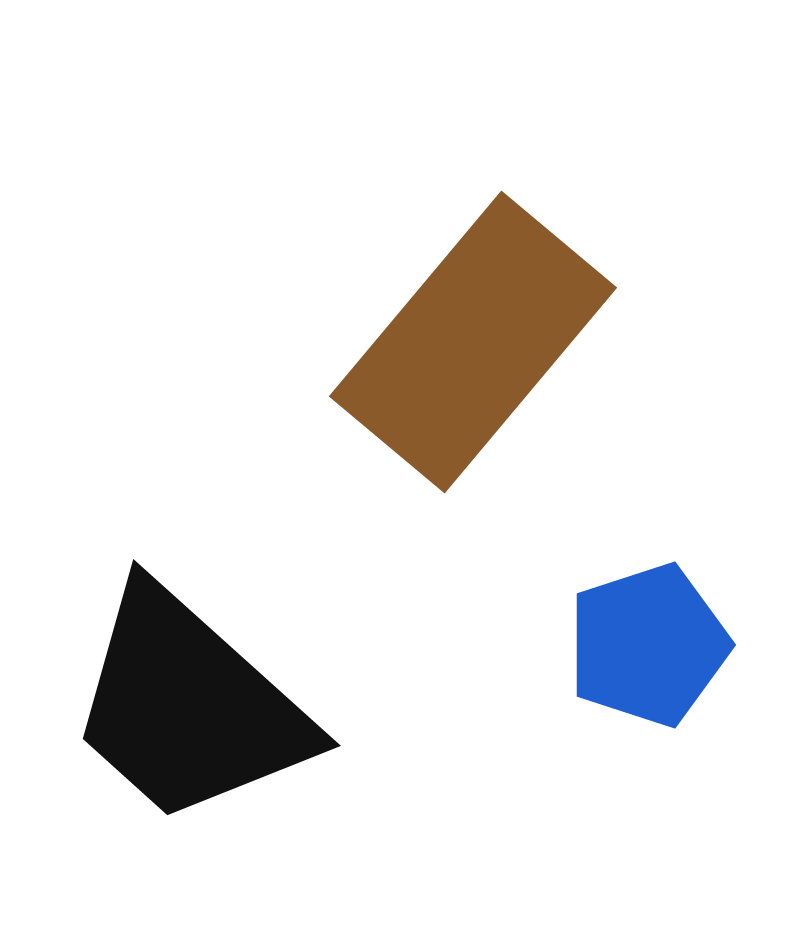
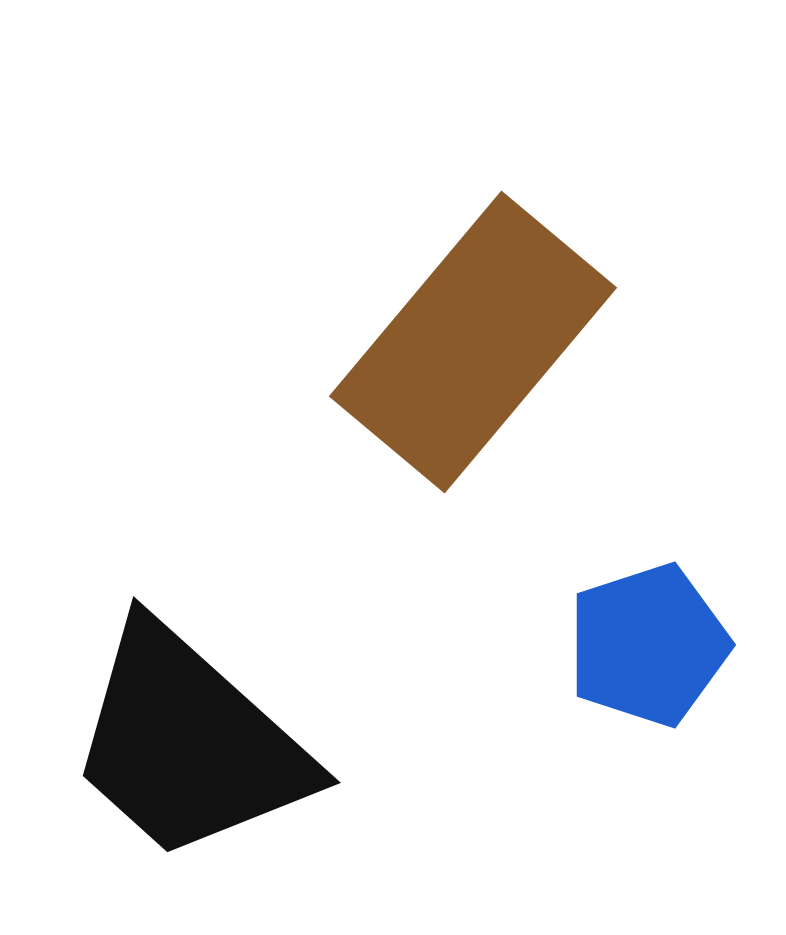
black trapezoid: moved 37 px down
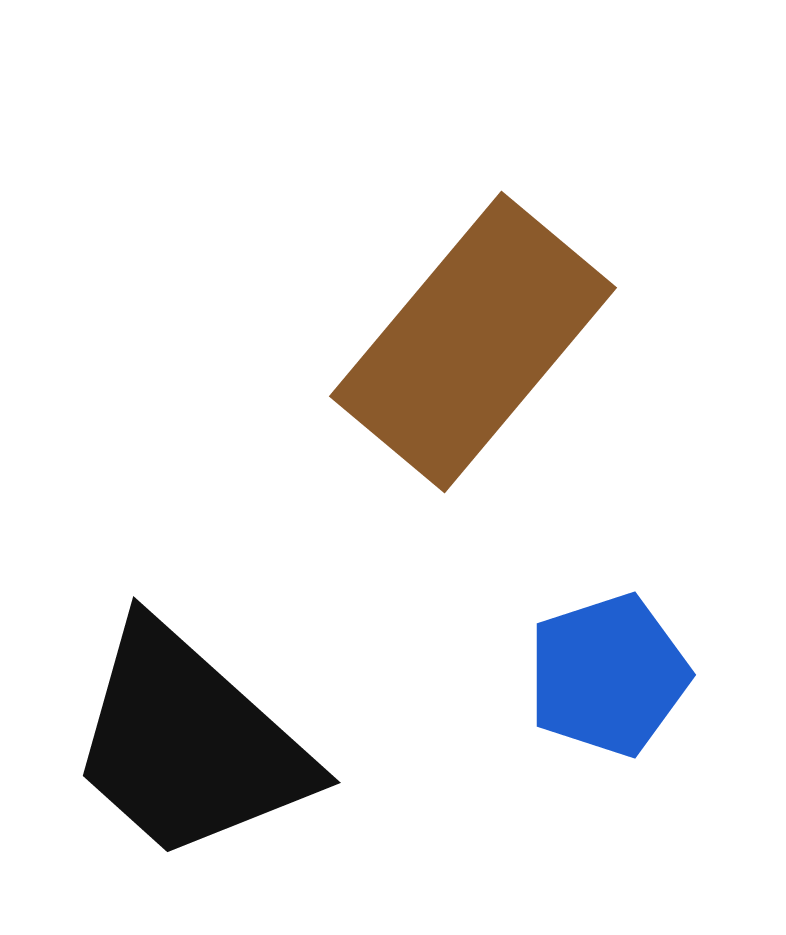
blue pentagon: moved 40 px left, 30 px down
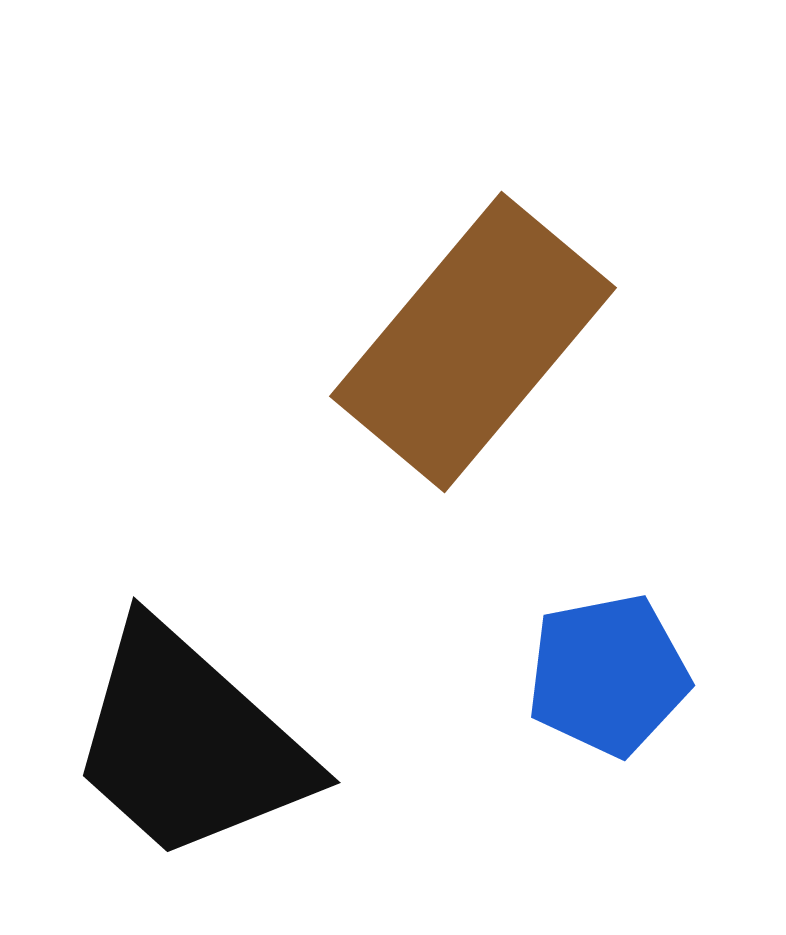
blue pentagon: rotated 7 degrees clockwise
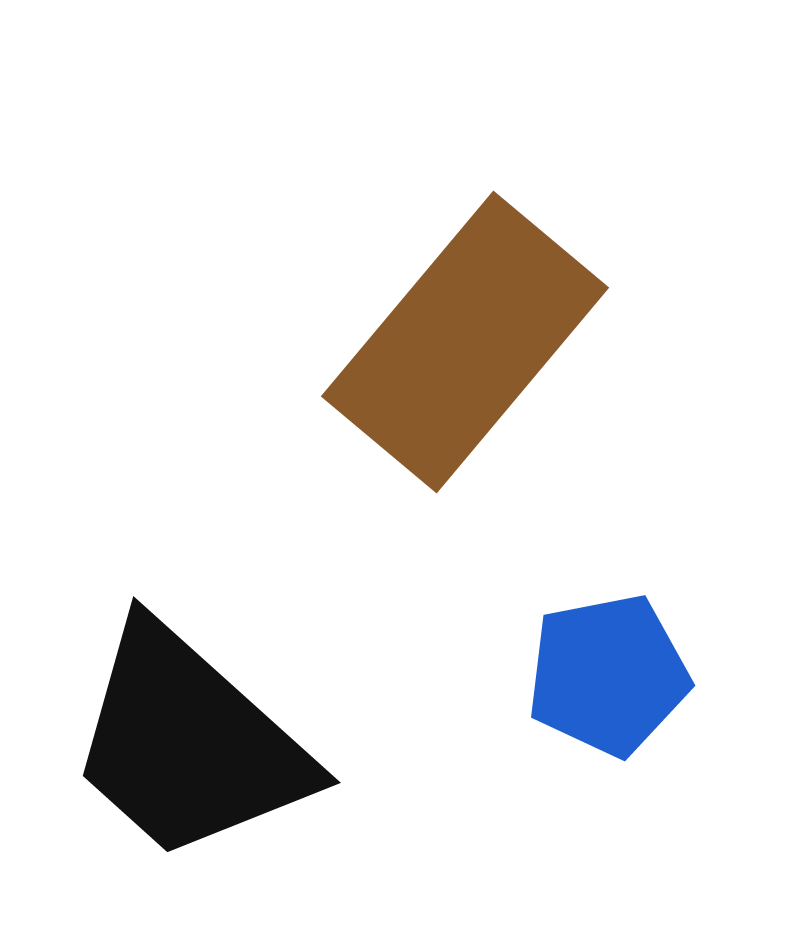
brown rectangle: moved 8 px left
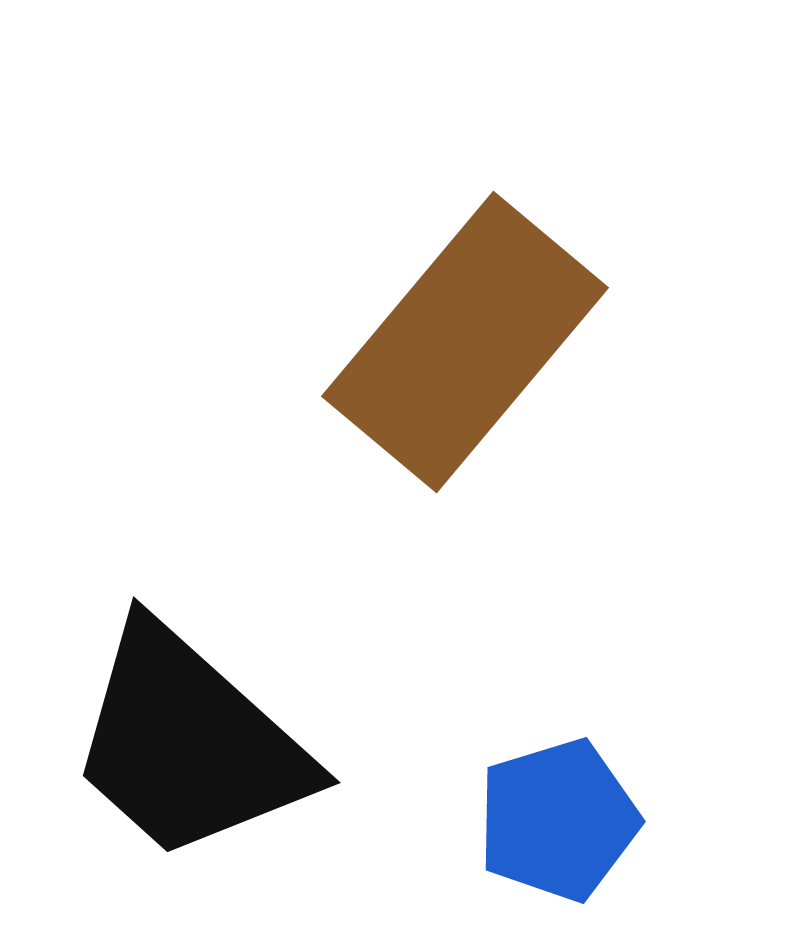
blue pentagon: moved 50 px left, 145 px down; rotated 6 degrees counterclockwise
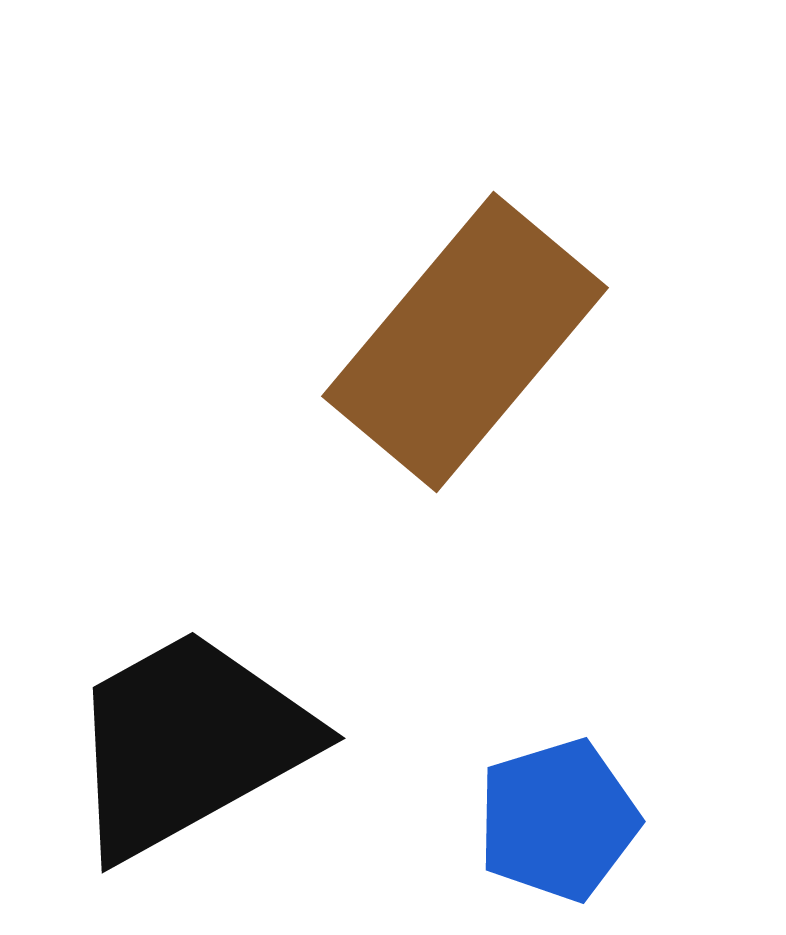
black trapezoid: rotated 109 degrees clockwise
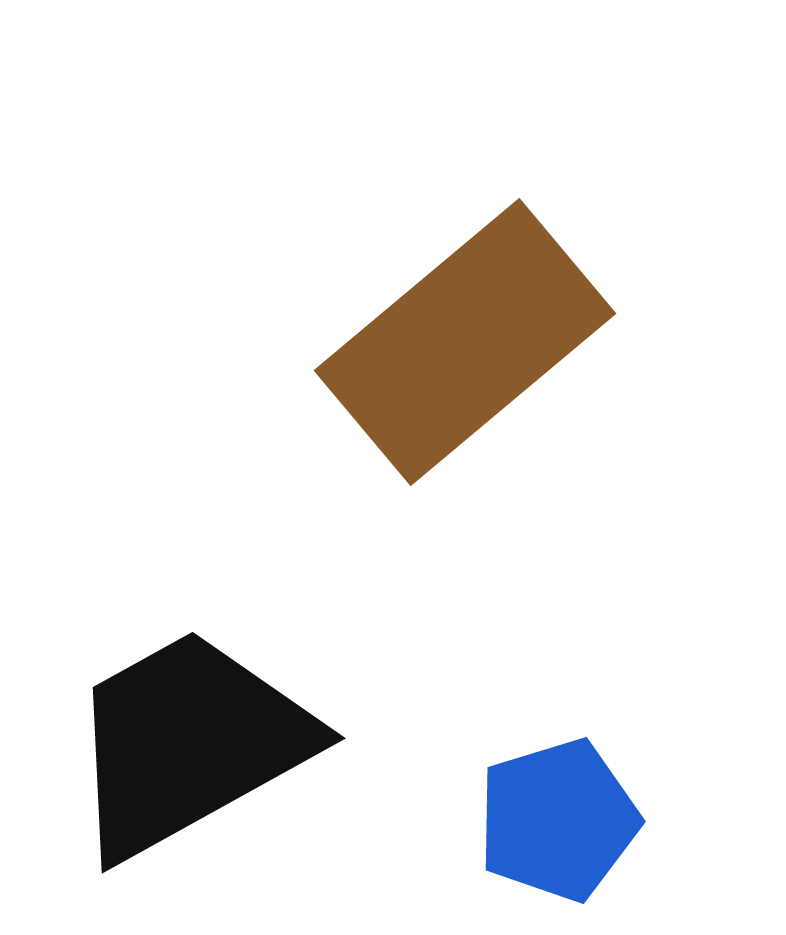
brown rectangle: rotated 10 degrees clockwise
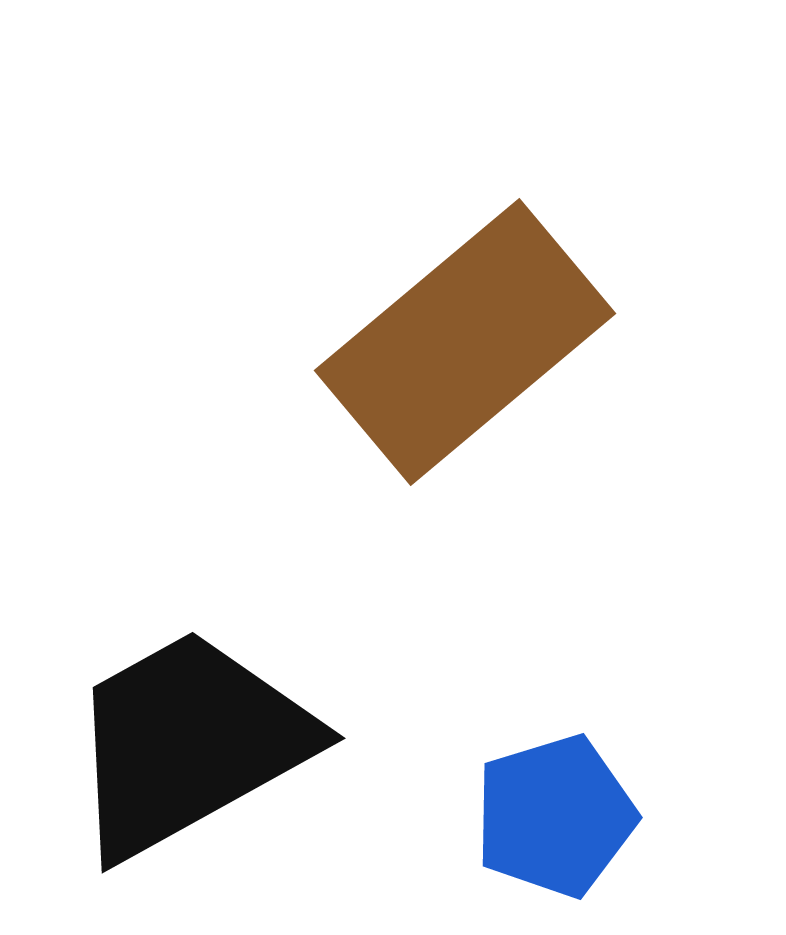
blue pentagon: moved 3 px left, 4 px up
